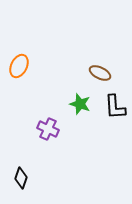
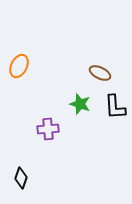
purple cross: rotated 30 degrees counterclockwise
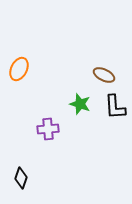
orange ellipse: moved 3 px down
brown ellipse: moved 4 px right, 2 px down
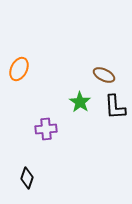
green star: moved 2 px up; rotated 15 degrees clockwise
purple cross: moved 2 px left
black diamond: moved 6 px right
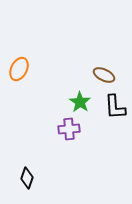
purple cross: moved 23 px right
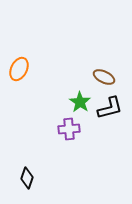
brown ellipse: moved 2 px down
black L-shape: moved 5 px left, 1 px down; rotated 100 degrees counterclockwise
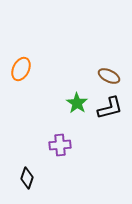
orange ellipse: moved 2 px right
brown ellipse: moved 5 px right, 1 px up
green star: moved 3 px left, 1 px down
purple cross: moved 9 px left, 16 px down
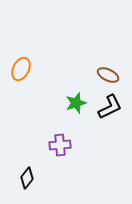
brown ellipse: moved 1 px left, 1 px up
green star: moved 1 px left; rotated 20 degrees clockwise
black L-shape: moved 1 px up; rotated 12 degrees counterclockwise
black diamond: rotated 20 degrees clockwise
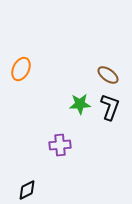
brown ellipse: rotated 10 degrees clockwise
green star: moved 4 px right, 1 px down; rotated 15 degrees clockwise
black L-shape: rotated 44 degrees counterclockwise
black diamond: moved 12 px down; rotated 25 degrees clockwise
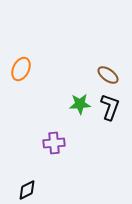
purple cross: moved 6 px left, 2 px up
